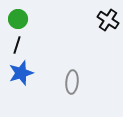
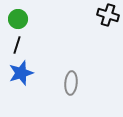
black cross: moved 5 px up; rotated 15 degrees counterclockwise
gray ellipse: moved 1 px left, 1 px down
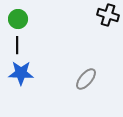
black line: rotated 18 degrees counterclockwise
blue star: rotated 20 degrees clockwise
gray ellipse: moved 15 px right, 4 px up; rotated 35 degrees clockwise
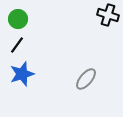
black line: rotated 36 degrees clockwise
blue star: moved 1 px right, 1 px down; rotated 20 degrees counterclockwise
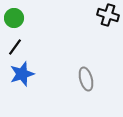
green circle: moved 4 px left, 1 px up
black line: moved 2 px left, 2 px down
gray ellipse: rotated 55 degrees counterclockwise
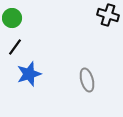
green circle: moved 2 px left
blue star: moved 7 px right
gray ellipse: moved 1 px right, 1 px down
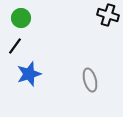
green circle: moved 9 px right
black line: moved 1 px up
gray ellipse: moved 3 px right
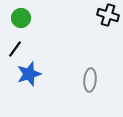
black line: moved 3 px down
gray ellipse: rotated 20 degrees clockwise
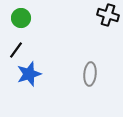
black line: moved 1 px right, 1 px down
gray ellipse: moved 6 px up
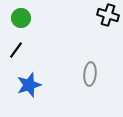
blue star: moved 11 px down
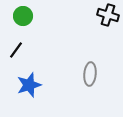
green circle: moved 2 px right, 2 px up
